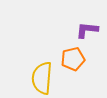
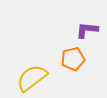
yellow semicircle: moved 10 px left; rotated 48 degrees clockwise
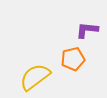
yellow semicircle: moved 3 px right, 1 px up
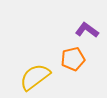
purple L-shape: rotated 30 degrees clockwise
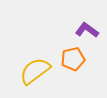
yellow semicircle: moved 6 px up
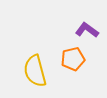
yellow semicircle: rotated 68 degrees counterclockwise
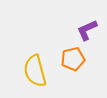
purple L-shape: rotated 60 degrees counterclockwise
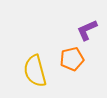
orange pentagon: moved 1 px left
